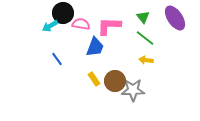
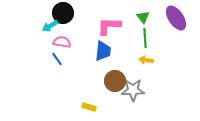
purple ellipse: moved 1 px right
pink semicircle: moved 19 px left, 18 px down
green line: rotated 48 degrees clockwise
blue trapezoid: moved 8 px right, 4 px down; rotated 15 degrees counterclockwise
yellow rectangle: moved 5 px left, 28 px down; rotated 40 degrees counterclockwise
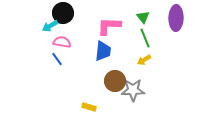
purple ellipse: rotated 35 degrees clockwise
green line: rotated 18 degrees counterclockwise
yellow arrow: moved 2 px left; rotated 40 degrees counterclockwise
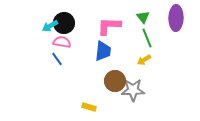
black circle: moved 1 px right, 10 px down
green line: moved 2 px right
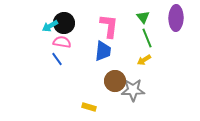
pink L-shape: rotated 95 degrees clockwise
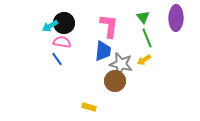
gray star: moved 12 px left, 26 px up; rotated 15 degrees clockwise
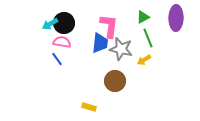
green triangle: rotated 40 degrees clockwise
cyan arrow: moved 2 px up
green line: moved 1 px right
blue trapezoid: moved 3 px left, 8 px up
gray star: moved 15 px up
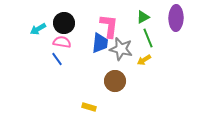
cyan arrow: moved 12 px left, 5 px down
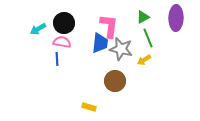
blue line: rotated 32 degrees clockwise
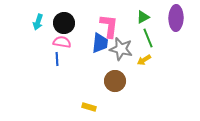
cyan arrow: moved 7 px up; rotated 42 degrees counterclockwise
